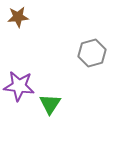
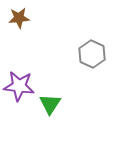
brown star: moved 1 px right, 1 px down
gray hexagon: moved 1 px down; rotated 20 degrees counterclockwise
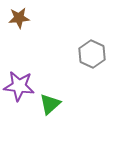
green triangle: rotated 15 degrees clockwise
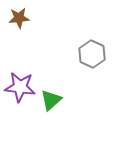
purple star: moved 1 px right, 1 px down
green triangle: moved 1 px right, 4 px up
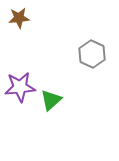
purple star: rotated 12 degrees counterclockwise
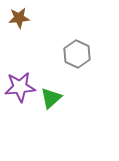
gray hexagon: moved 15 px left
green triangle: moved 2 px up
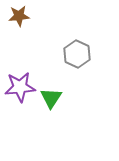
brown star: moved 2 px up
green triangle: rotated 15 degrees counterclockwise
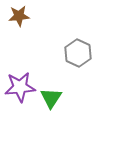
gray hexagon: moved 1 px right, 1 px up
